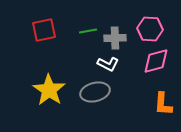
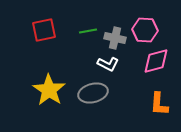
pink hexagon: moved 5 px left, 1 px down
gray cross: rotated 15 degrees clockwise
gray ellipse: moved 2 px left, 1 px down
orange L-shape: moved 4 px left
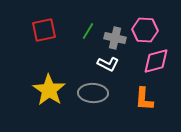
green line: rotated 48 degrees counterclockwise
gray ellipse: rotated 16 degrees clockwise
orange L-shape: moved 15 px left, 5 px up
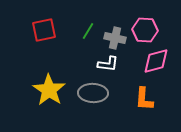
white L-shape: rotated 20 degrees counterclockwise
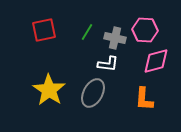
green line: moved 1 px left, 1 px down
gray ellipse: rotated 64 degrees counterclockwise
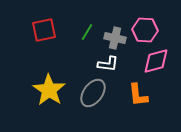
gray ellipse: rotated 8 degrees clockwise
orange L-shape: moved 6 px left, 4 px up; rotated 10 degrees counterclockwise
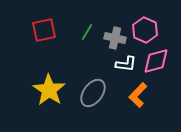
pink hexagon: rotated 20 degrees clockwise
white L-shape: moved 18 px right
orange L-shape: rotated 50 degrees clockwise
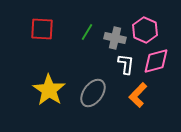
red square: moved 2 px left, 1 px up; rotated 15 degrees clockwise
white L-shape: rotated 90 degrees counterclockwise
